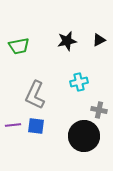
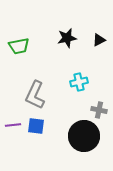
black star: moved 3 px up
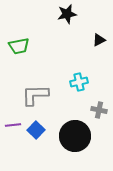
black star: moved 24 px up
gray L-shape: rotated 64 degrees clockwise
blue square: moved 4 px down; rotated 36 degrees clockwise
black circle: moved 9 px left
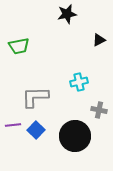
gray L-shape: moved 2 px down
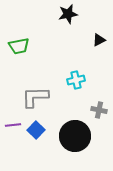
black star: moved 1 px right
cyan cross: moved 3 px left, 2 px up
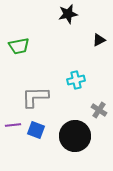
gray cross: rotated 21 degrees clockwise
blue square: rotated 24 degrees counterclockwise
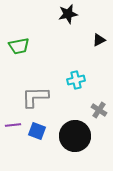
blue square: moved 1 px right, 1 px down
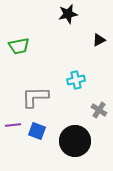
black circle: moved 5 px down
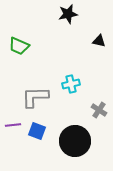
black triangle: moved 1 px down; rotated 40 degrees clockwise
green trapezoid: rotated 35 degrees clockwise
cyan cross: moved 5 px left, 4 px down
